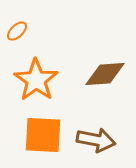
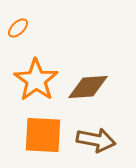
orange ellipse: moved 1 px right, 3 px up
brown diamond: moved 17 px left, 13 px down
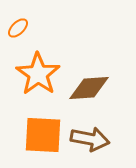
orange star: moved 2 px right, 6 px up
brown diamond: moved 1 px right, 1 px down
brown arrow: moved 6 px left, 1 px up
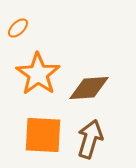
brown arrow: rotated 84 degrees counterclockwise
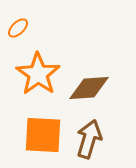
brown arrow: moved 1 px left
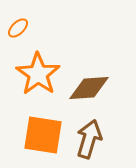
orange square: rotated 6 degrees clockwise
